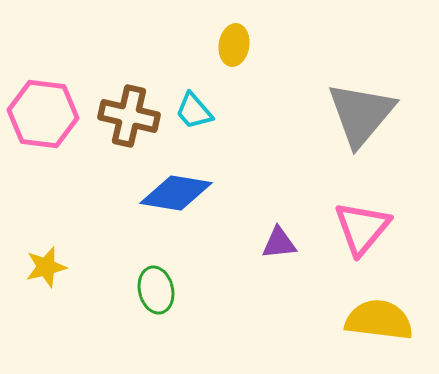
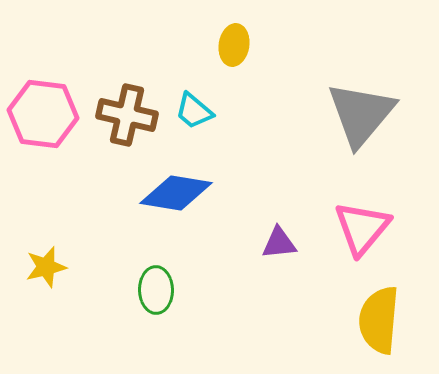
cyan trapezoid: rotated 9 degrees counterclockwise
brown cross: moved 2 px left, 1 px up
green ellipse: rotated 12 degrees clockwise
yellow semicircle: rotated 92 degrees counterclockwise
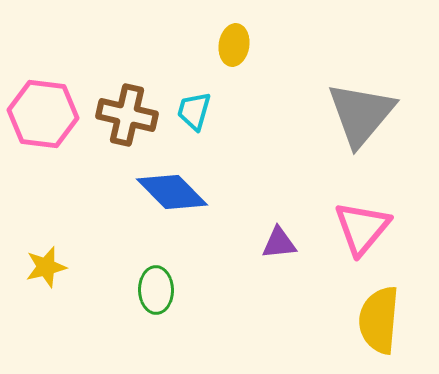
cyan trapezoid: rotated 66 degrees clockwise
blue diamond: moved 4 px left, 1 px up; rotated 36 degrees clockwise
